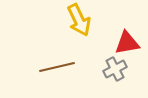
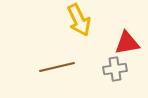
gray cross: rotated 20 degrees clockwise
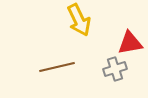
red triangle: moved 3 px right
gray cross: rotated 10 degrees counterclockwise
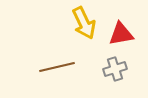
yellow arrow: moved 5 px right, 3 px down
red triangle: moved 9 px left, 9 px up
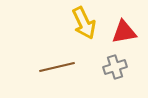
red triangle: moved 3 px right, 2 px up
gray cross: moved 2 px up
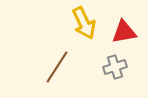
brown line: rotated 44 degrees counterclockwise
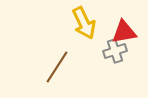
gray cross: moved 16 px up
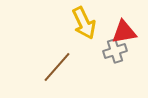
brown line: rotated 8 degrees clockwise
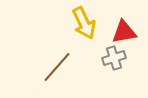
gray cross: moved 1 px left, 7 px down
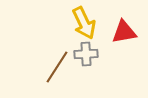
gray cross: moved 28 px left, 4 px up; rotated 15 degrees clockwise
brown line: rotated 8 degrees counterclockwise
